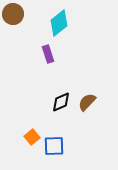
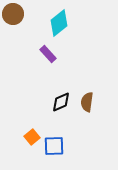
purple rectangle: rotated 24 degrees counterclockwise
brown semicircle: rotated 36 degrees counterclockwise
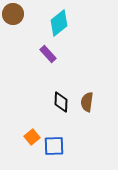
black diamond: rotated 65 degrees counterclockwise
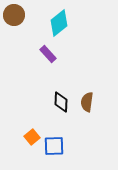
brown circle: moved 1 px right, 1 px down
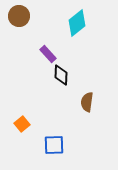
brown circle: moved 5 px right, 1 px down
cyan diamond: moved 18 px right
black diamond: moved 27 px up
orange square: moved 10 px left, 13 px up
blue square: moved 1 px up
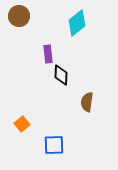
purple rectangle: rotated 36 degrees clockwise
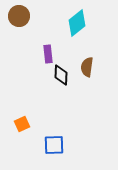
brown semicircle: moved 35 px up
orange square: rotated 14 degrees clockwise
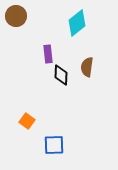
brown circle: moved 3 px left
orange square: moved 5 px right, 3 px up; rotated 28 degrees counterclockwise
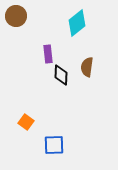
orange square: moved 1 px left, 1 px down
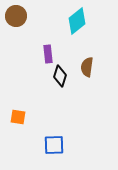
cyan diamond: moved 2 px up
black diamond: moved 1 px left, 1 px down; rotated 15 degrees clockwise
orange square: moved 8 px left, 5 px up; rotated 28 degrees counterclockwise
